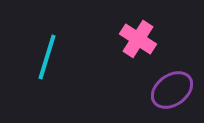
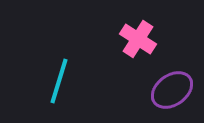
cyan line: moved 12 px right, 24 px down
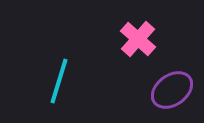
pink cross: rotated 9 degrees clockwise
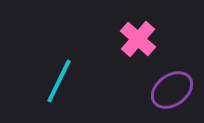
cyan line: rotated 9 degrees clockwise
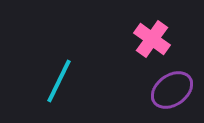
pink cross: moved 14 px right; rotated 6 degrees counterclockwise
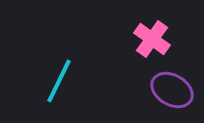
purple ellipse: rotated 66 degrees clockwise
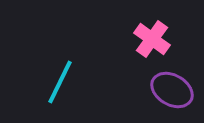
cyan line: moved 1 px right, 1 px down
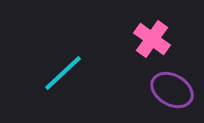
cyan line: moved 3 px right, 9 px up; rotated 21 degrees clockwise
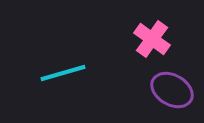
cyan line: rotated 27 degrees clockwise
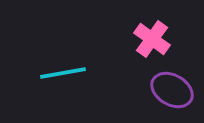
cyan line: rotated 6 degrees clockwise
